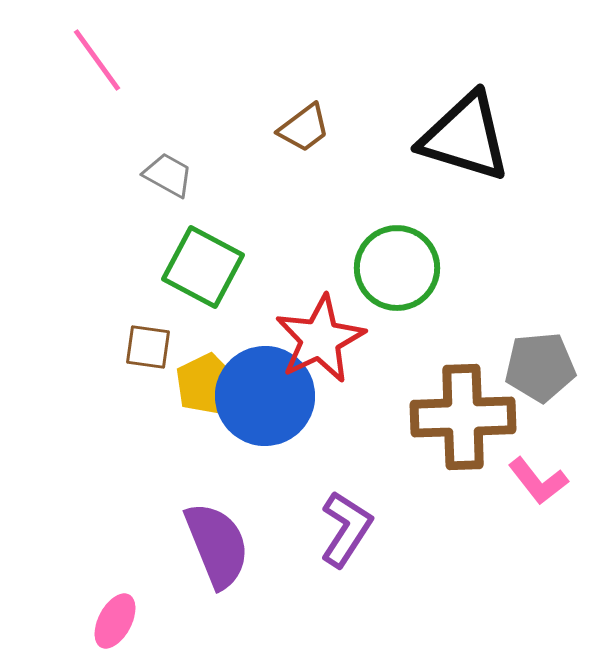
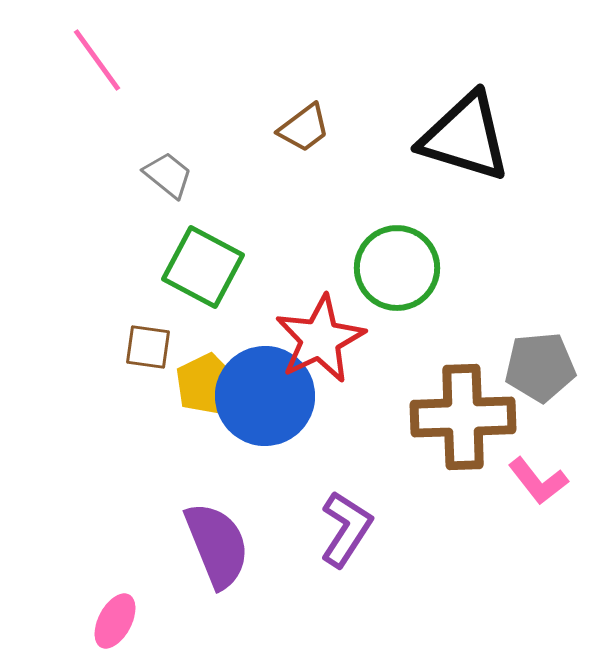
gray trapezoid: rotated 10 degrees clockwise
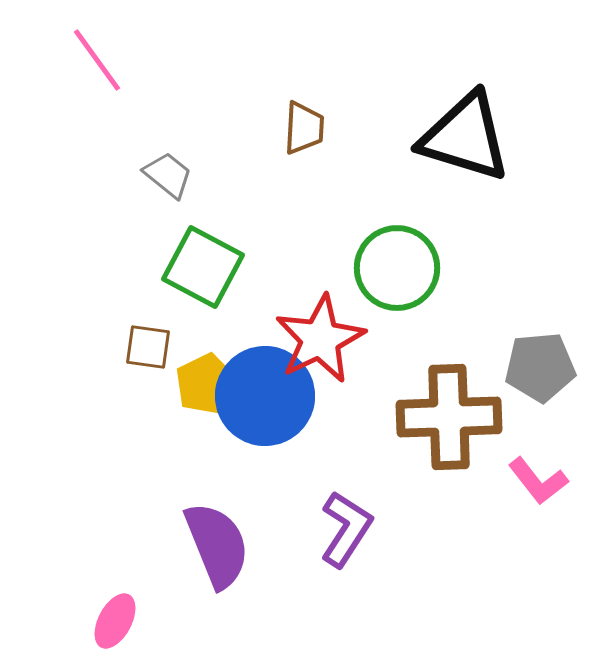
brown trapezoid: rotated 50 degrees counterclockwise
brown cross: moved 14 px left
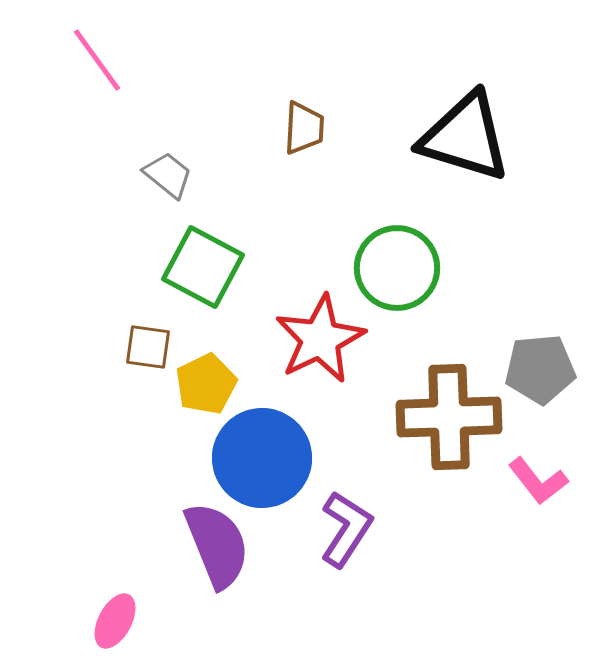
gray pentagon: moved 2 px down
blue circle: moved 3 px left, 62 px down
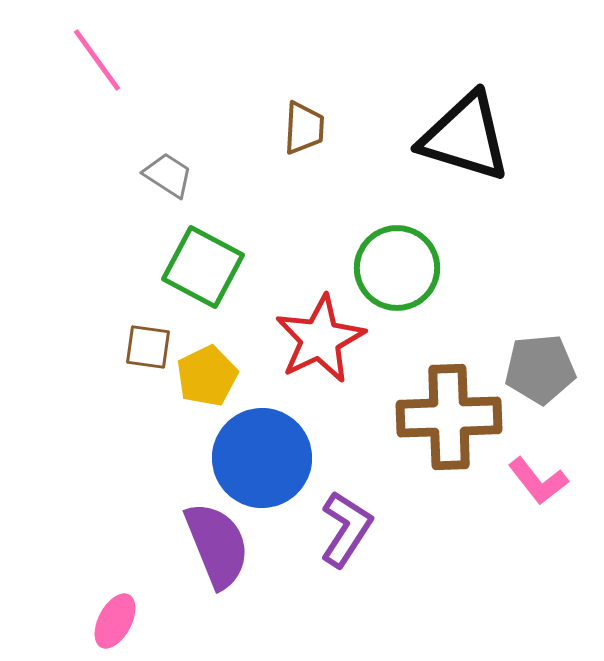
gray trapezoid: rotated 6 degrees counterclockwise
yellow pentagon: moved 1 px right, 8 px up
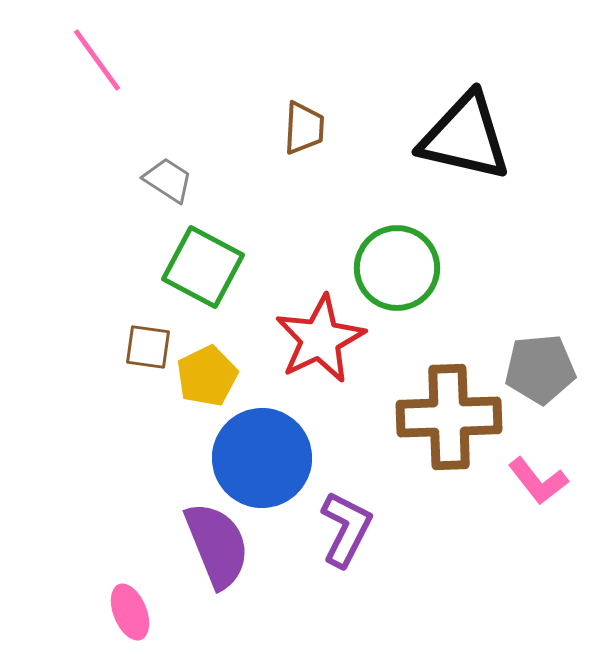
black triangle: rotated 4 degrees counterclockwise
gray trapezoid: moved 5 px down
purple L-shape: rotated 6 degrees counterclockwise
pink ellipse: moved 15 px right, 9 px up; rotated 50 degrees counterclockwise
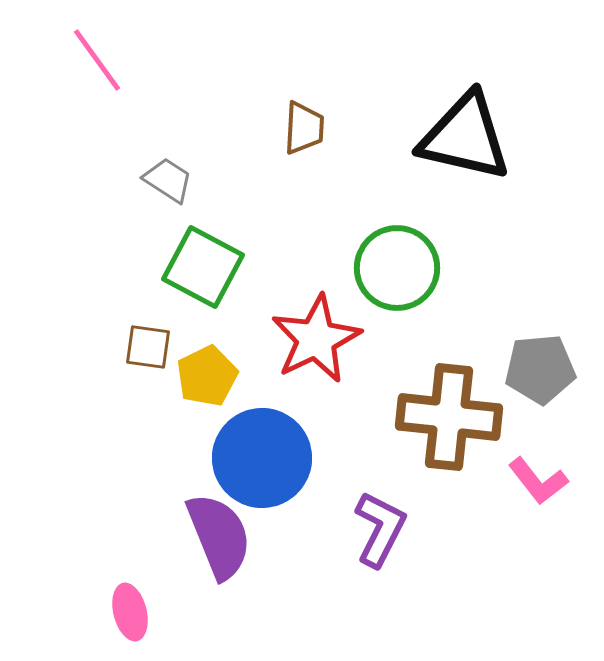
red star: moved 4 px left
brown cross: rotated 8 degrees clockwise
purple L-shape: moved 34 px right
purple semicircle: moved 2 px right, 9 px up
pink ellipse: rotated 8 degrees clockwise
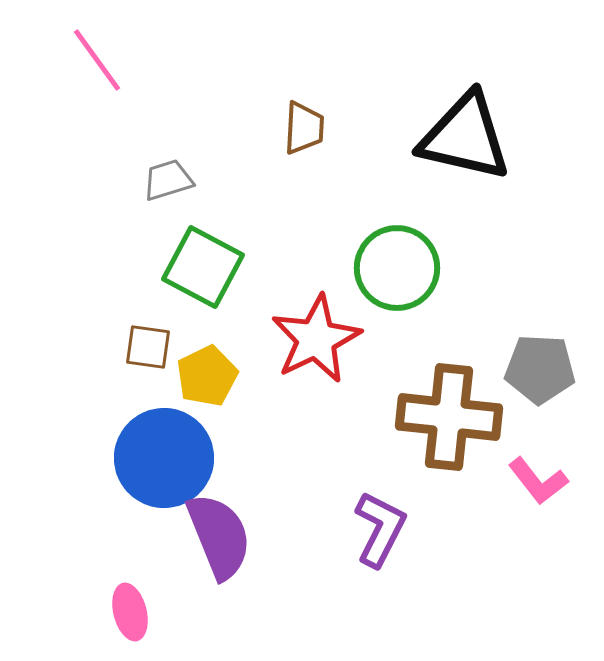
gray trapezoid: rotated 50 degrees counterclockwise
gray pentagon: rotated 8 degrees clockwise
blue circle: moved 98 px left
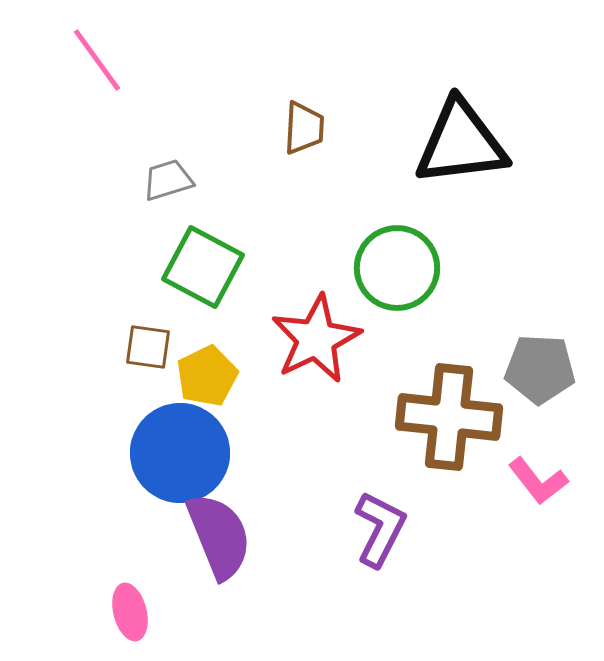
black triangle: moved 4 px left, 6 px down; rotated 20 degrees counterclockwise
blue circle: moved 16 px right, 5 px up
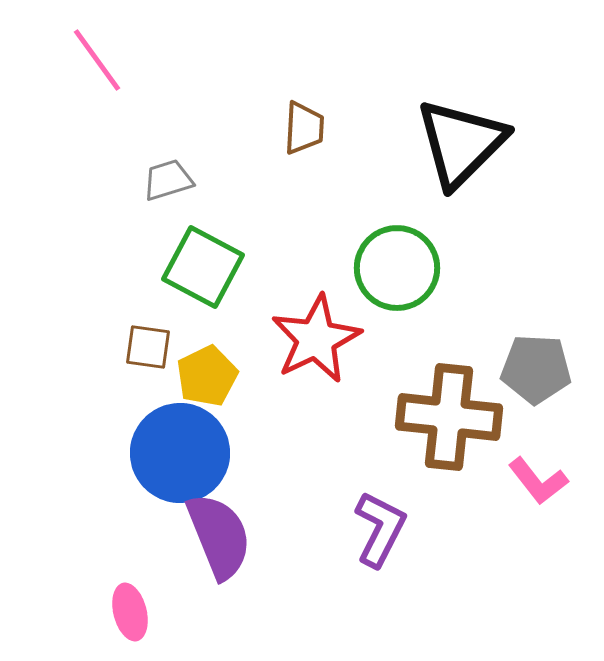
black triangle: rotated 38 degrees counterclockwise
gray pentagon: moved 4 px left
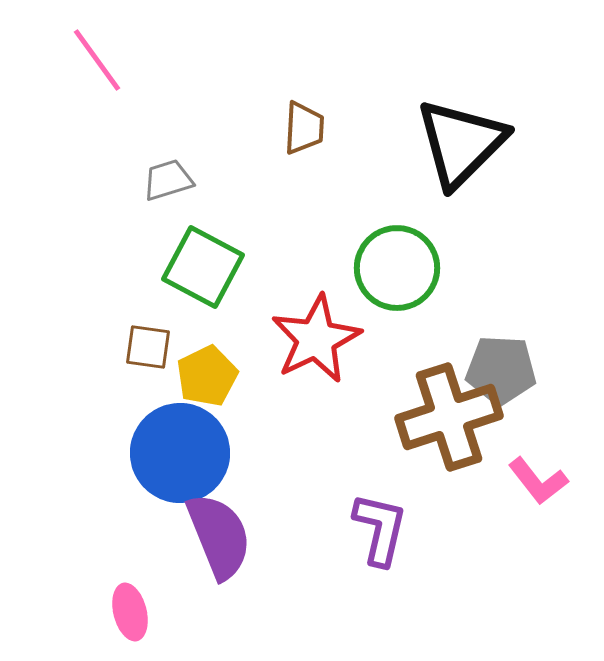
gray pentagon: moved 35 px left, 1 px down
brown cross: rotated 24 degrees counterclockwise
purple L-shape: rotated 14 degrees counterclockwise
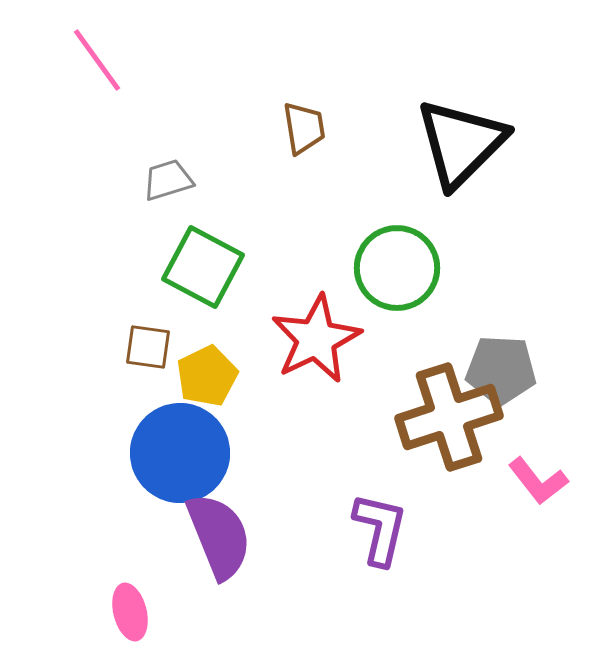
brown trapezoid: rotated 12 degrees counterclockwise
